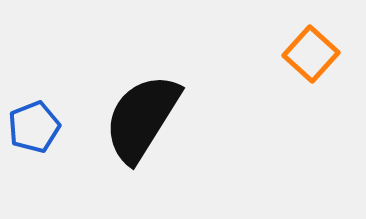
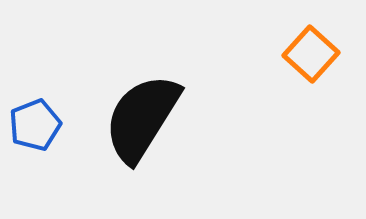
blue pentagon: moved 1 px right, 2 px up
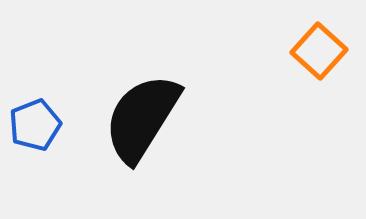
orange square: moved 8 px right, 3 px up
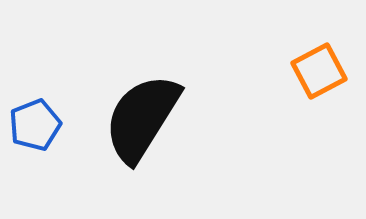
orange square: moved 20 px down; rotated 20 degrees clockwise
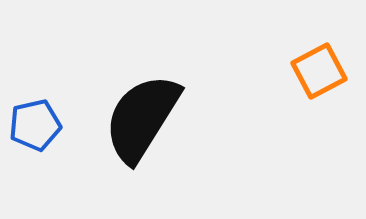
blue pentagon: rotated 9 degrees clockwise
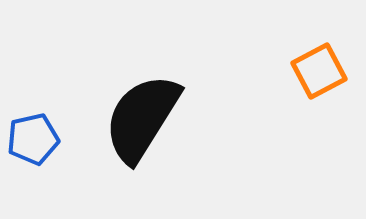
blue pentagon: moved 2 px left, 14 px down
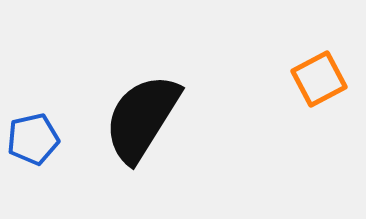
orange square: moved 8 px down
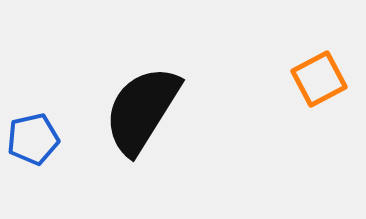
black semicircle: moved 8 px up
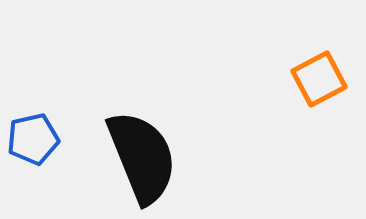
black semicircle: moved 47 px down; rotated 126 degrees clockwise
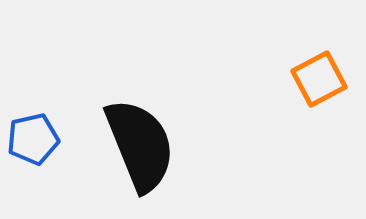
black semicircle: moved 2 px left, 12 px up
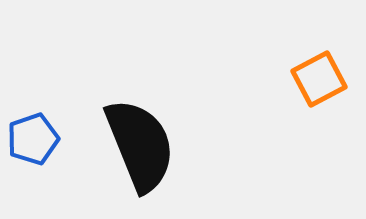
blue pentagon: rotated 6 degrees counterclockwise
